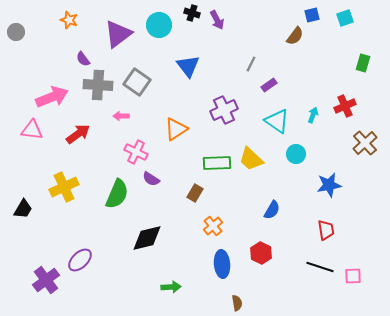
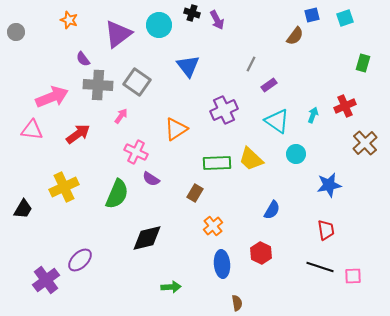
pink arrow at (121, 116): rotated 126 degrees clockwise
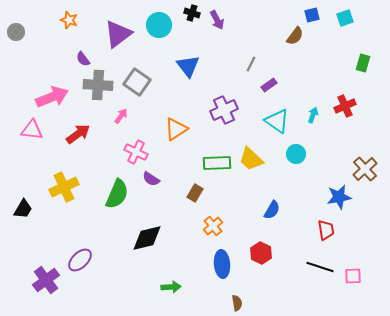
brown cross at (365, 143): moved 26 px down
blue star at (329, 185): moved 10 px right, 12 px down
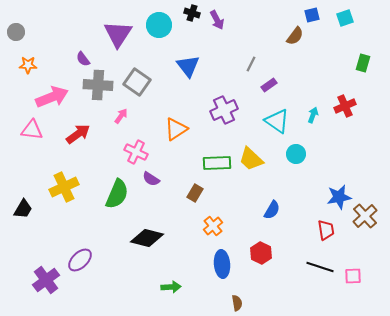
orange star at (69, 20): moved 41 px left, 45 px down; rotated 18 degrees counterclockwise
purple triangle at (118, 34): rotated 20 degrees counterclockwise
brown cross at (365, 169): moved 47 px down
black diamond at (147, 238): rotated 28 degrees clockwise
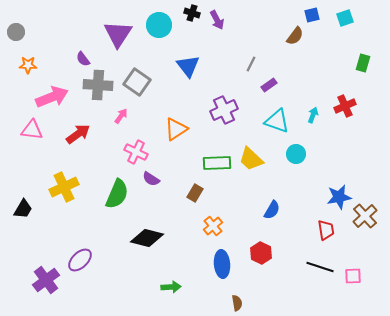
cyan triangle at (277, 121): rotated 16 degrees counterclockwise
